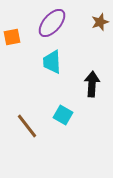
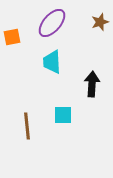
cyan square: rotated 30 degrees counterclockwise
brown line: rotated 32 degrees clockwise
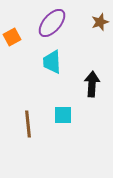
orange square: rotated 18 degrees counterclockwise
brown line: moved 1 px right, 2 px up
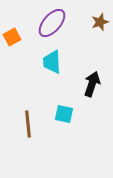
black arrow: rotated 15 degrees clockwise
cyan square: moved 1 px right, 1 px up; rotated 12 degrees clockwise
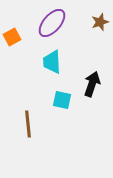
cyan square: moved 2 px left, 14 px up
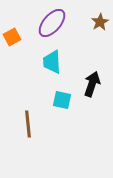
brown star: rotated 12 degrees counterclockwise
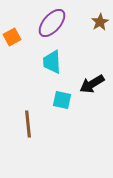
black arrow: rotated 140 degrees counterclockwise
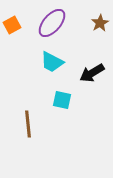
brown star: moved 1 px down
orange square: moved 12 px up
cyan trapezoid: rotated 60 degrees counterclockwise
black arrow: moved 11 px up
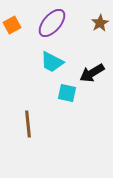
cyan square: moved 5 px right, 7 px up
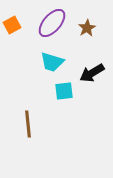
brown star: moved 13 px left, 5 px down
cyan trapezoid: rotated 10 degrees counterclockwise
cyan square: moved 3 px left, 2 px up; rotated 18 degrees counterclockwise
